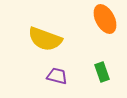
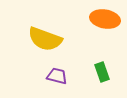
orange ellipse: rotated 52 degrees counterclockwise
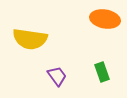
yellow semicircle: moved 15 px left; rotated 12 degrees counterclockwise
purple trapezoid: rotated 40 degrees clockwise
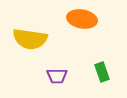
orange ellipse: moved 23 px left
purple trapezoid: rotated 125 degrees clockwise
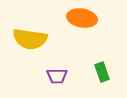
orange ellipse: moved 1 px up
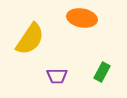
yellow semicircle: rotated 64 degrees counterclockwise
green rectangle: rotated 48 degrees clockwise
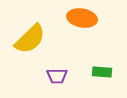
yellow semicircle: rotated 12 degrees clockwise
green rectangle: rotated 66 degrees clockwise
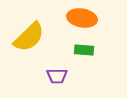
yellow semicircle: moved 1 px left, 2 px up
green rectangle: moved 18 px left, 22 px up
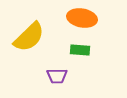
green rectangle: moved 4 px left
